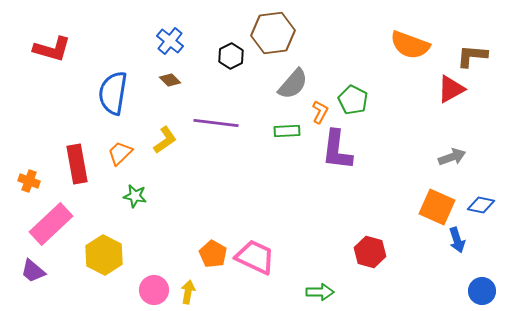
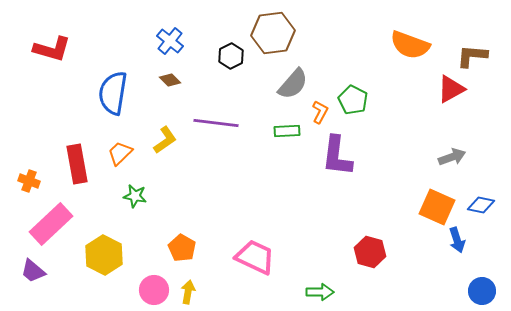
purple L-shape: moved 6 px down
orange pentagon: moved 31 px left, 6 px up
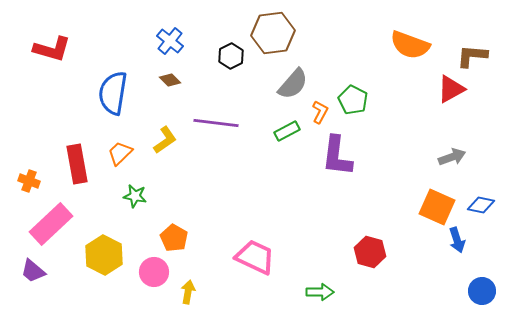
green rectangle: rotated 25 degrees counterclockwise
orange pentagon: moved 8 px left, 10 px up
pink circle: moved 18 px up
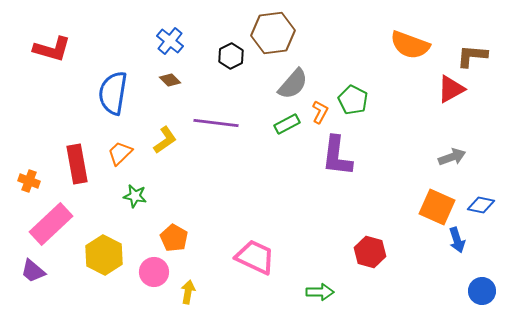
green rectangle: moved 7 px up
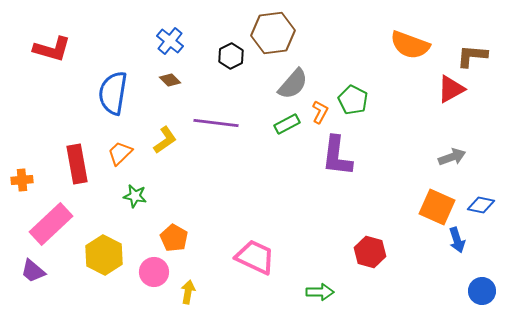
orange cross: moved 7 px left, 1 px up; rotated 25 degrees counterclockwise
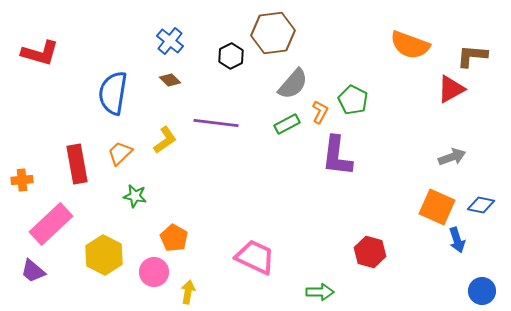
red L-shape: moved 12 px left, 4 px down
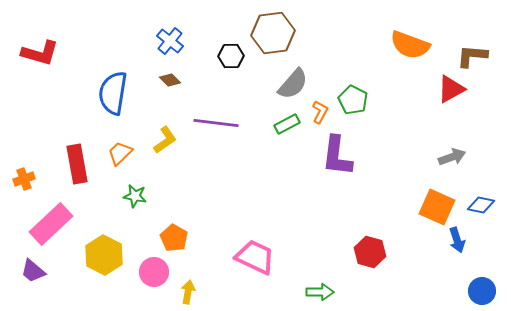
black hexagon: rotated 25 degrees clockwise
orange cross: moved 2 px right, 1 px up; rotated 15 degrees counterclockwise
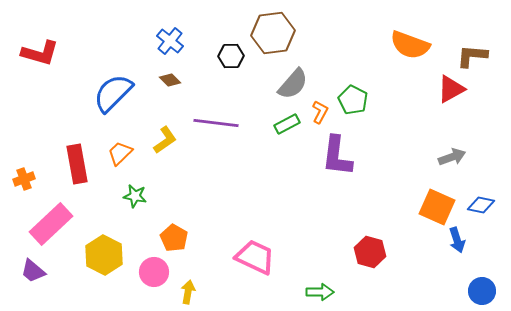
blue semicircle: rotated 36 degrees clockwise
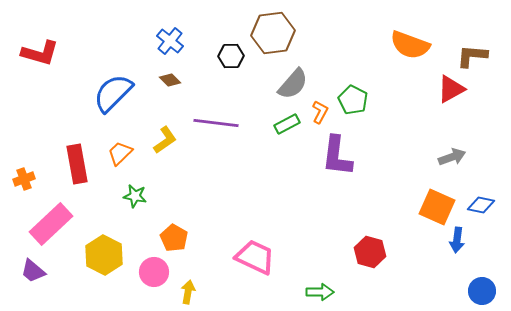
blue arrow: rotated 25 degrees clockwise
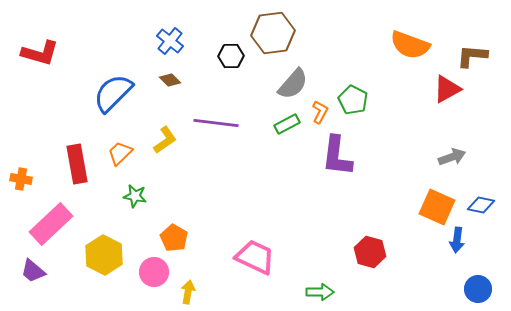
red triangle: moved 4 px left
orange cross: moved 3 px left; rotated 30 degrees clockwise
blue circle: moved 4 px left, 2 px up
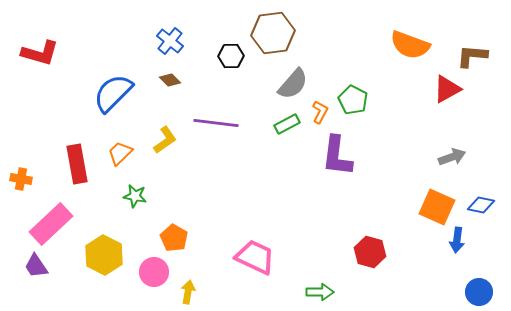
purple trapezoid: moved 3 px right, 5 px up; rotated 16 degrees clockwise
blue circle: moved 1 px right, 3 px down
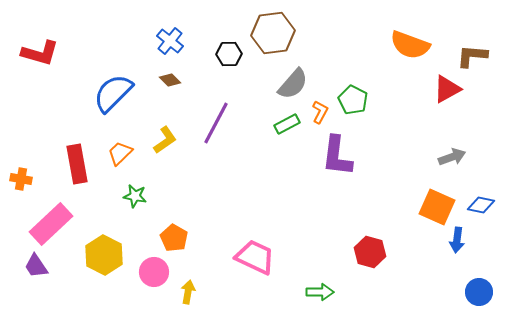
black hexagon: moved 2 px left, 2 px up
purple line: rotated 69 degrees counterclockwise
